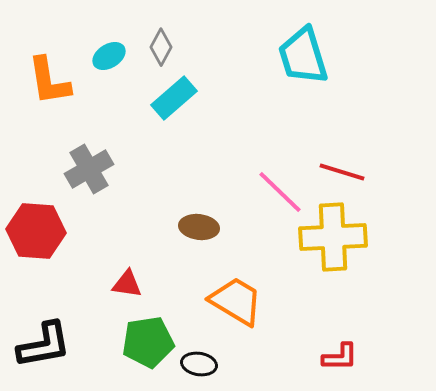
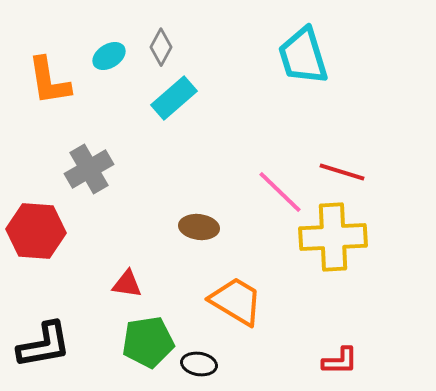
red L-shape: moved 4 px down
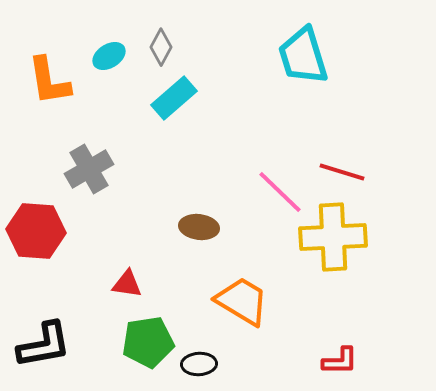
orange trapezoid: moved 6 px right
black ellipse: rotated 12 degrees counterclockwise
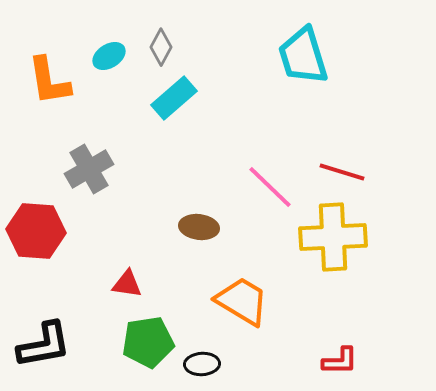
pink line: moved 10 px left, 5 px up
black ellipse: moved 3 px right
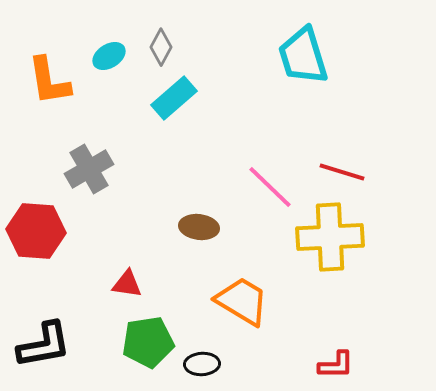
yellow cross: moved 3 px left
red L-shape: moved 4 px left, 4 px down
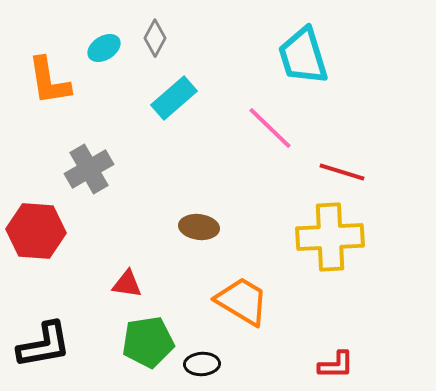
gray diamond: moved 6 px left, 9 px up
cyan ellipse: moved 5 px left, 8 px up
pink line: moved 59 px up
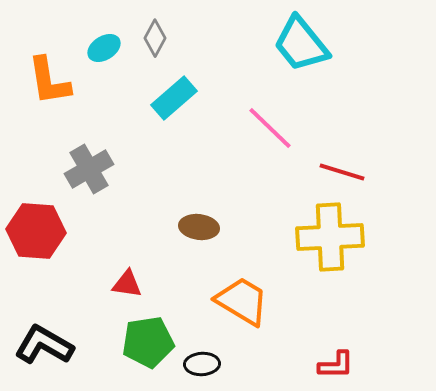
cyan trapezoid: moved 2 px left, 12 px up; rotated 22 degrees counterclockwise
black L-shape: rotated 140 degrees counterclockwise
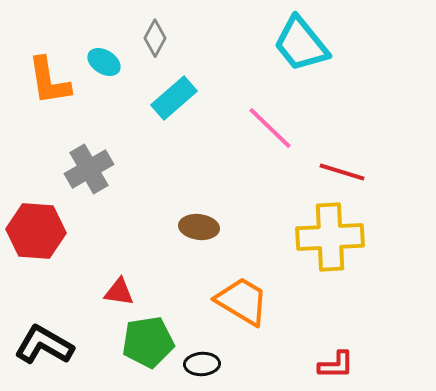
cyan ellipse: moved 14 px down; rotated 64 degrees clockwise
red triangle: moved 8 px left, 8 px down
